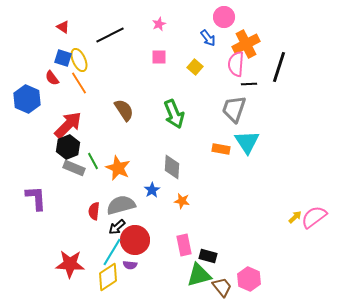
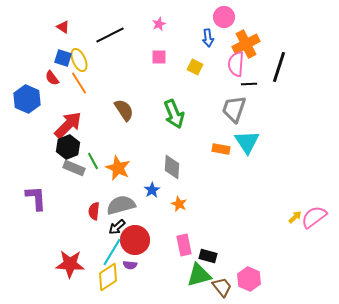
blue arrow at (208, 38): rotated 30 degrees clockwise
yellow square at (195, 67): rotated 14 degrees counterclockwise
orange star at (182, 201): moved 3 px left, 3 px down; rotated 14 degrees clockwise
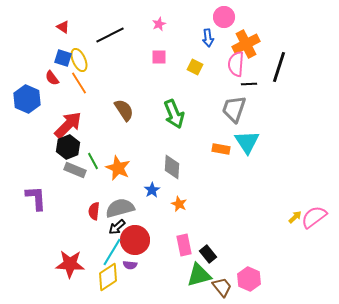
gray rectangle at (74, 168): moved 1 px right, 2 px down
gray semicircle at (121, 205): moved 1 px left, 3 px down
black rectangle at (208, 256): moved 2 px up; rotated 36 degrees clockwise
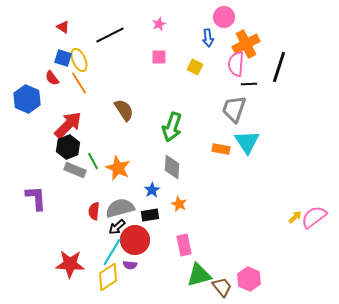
green arrow at (174, 114): moved 2 px left, 13 px down; rotated 40 degrees clockwise
black rectangle at (208, 254): moved 58 px left, 39 px up; rotated 60 degrees counterclockwise
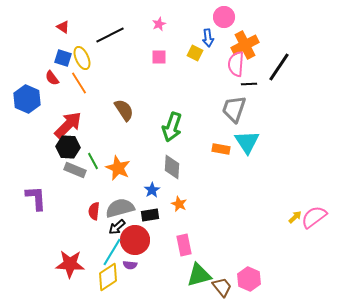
orange cross at (246, 44): moved 1 px left, 1 px down
yellow ellipse at (79, 60): moved 3 px right, 2 px up
yellow square at (195, 67): moved 14 px up
black line at (279, 67): rotated 16 degrees clockwise
black hexagon at (68, 147): rotated 25 degrees clockwise
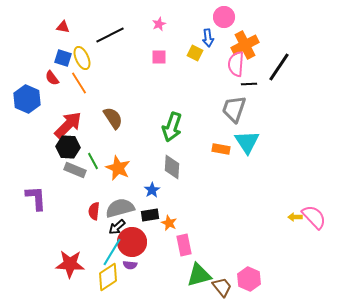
red triangle at (63, 27): rotated 24 degrees counterclockwise
brown semicircle at (124, 110): moved 11 px left, 8 px down
orange star at (179, 204): moved 10 px left, 19 px down
yellow arrow at (295, 217): rotated 136 degrees counterclockwise
pink semicircle at (314, 217): rotated 84 degrees clockwise
red circle at (135, 240): moved 3 px left, 2 px down
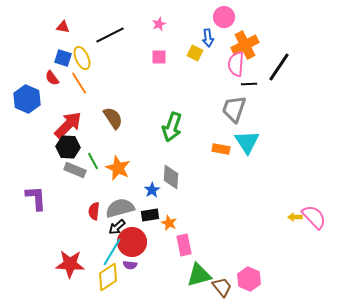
gray diamond at (172, 167): moved 1 px left, 10 px down
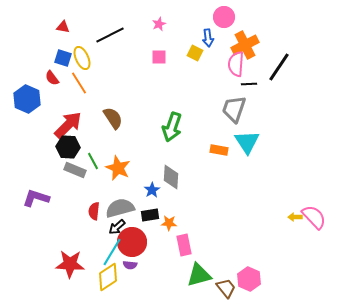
orange rectangle at (221, 149): moved 2 px left, 1 px down
purple L-shape at (36, 198): rotated 68 degrees counterclockwise
orange star at (169, 223): rotated 21 degrees counterclockwise
brown trapezoid at (222, 287): moved 4 px right, 1 px down
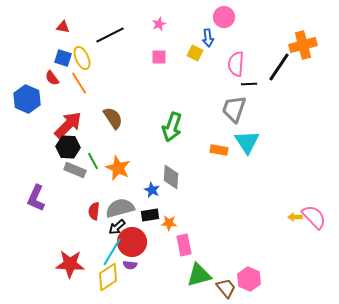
orange cross at (245, 45): moved 58 px right; rotated 12 degrees clockwise
blue star at (152, 190): rotated 14 degrees counterclockwise
purple L-shape at (36, 198): rotated 84 degrees counterclockwise
